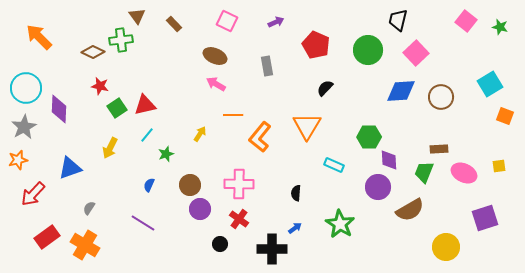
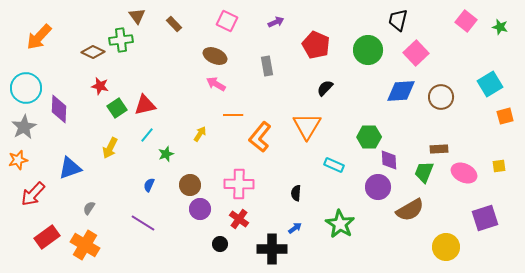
orange arrow at (39, 37): rotated 92 degrees counterclockwise
orange square at (505, 116): rotated 36 degrees counterclockwise
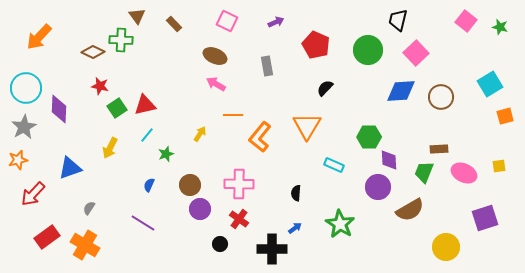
green cross at (121, 40): rotated 10 degrees clockwise
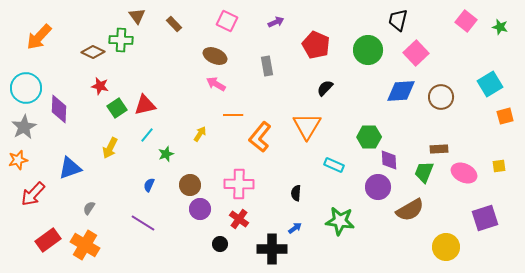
green star at (340, 224): moved 3 px up; rotated 24 degrees counterclockwise
red rectangle at (47, 237): moved 1 px right, 3 px down
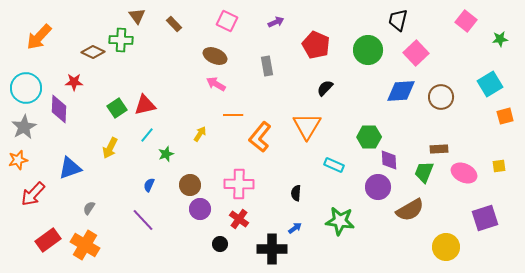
green star at (500, 27): moved 12 px down; rotated 21 degrees counterclockwise
red star at (100, 86): moved 26 px left, 4 px up; rotated 12 degrees counterclockwise
purple line at (143, 223): moved 3 px up; rotated 15 degrees clockwise
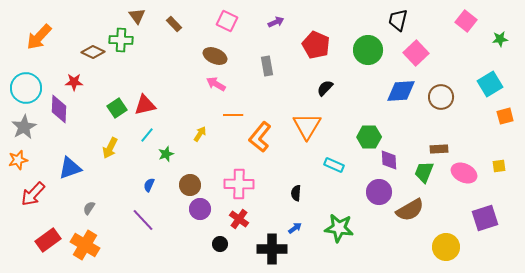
purple circle at (378, 187): moved 1 px right, 5 px down
green star at (340, 221): moved 1 px left, 7 px down
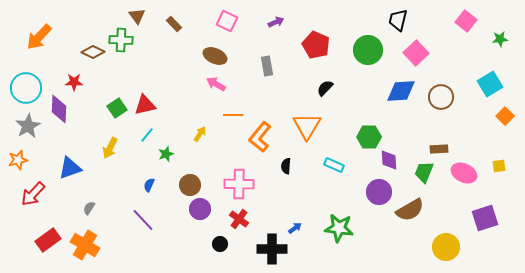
orange square at (505, 116): rotated 30 degrees counterclockwise
gray star at (24, 127): moved 4 px right, 1 px up
black semicircle at (296, 193): moved 10 px left, 27 px up
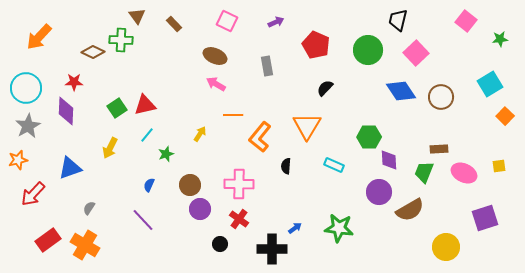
blue diamond at (401, 91): rotated 60 degrees clockwise
purple diamond at (59, 109): moved 7 px right, 2 px down
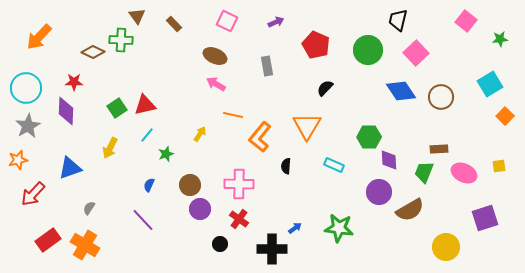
orange line at (233, 115): rotated 12 degrees clockwise
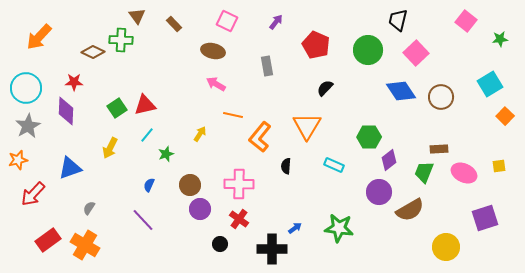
purple arrow at (276, 22): rotated 28 degrees counterclockwise
brown ellipse at (215, 56): moved 2 px left, 5 px up; rotated 10 degrees counterclockwise
purple diamond at (389, 160): rotated 55 degrees clockwise
